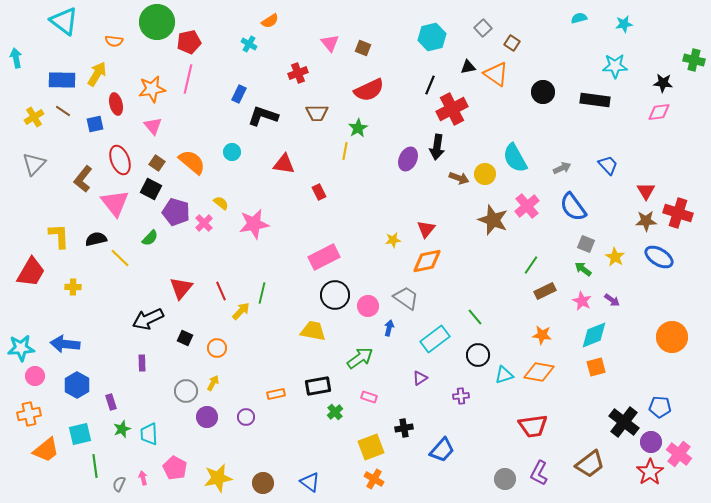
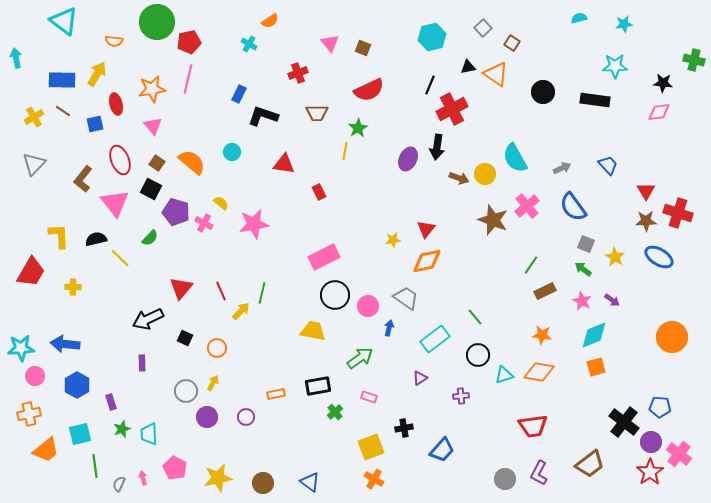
pink cross at (204, 223): rotated 18 degrees counterclockwise
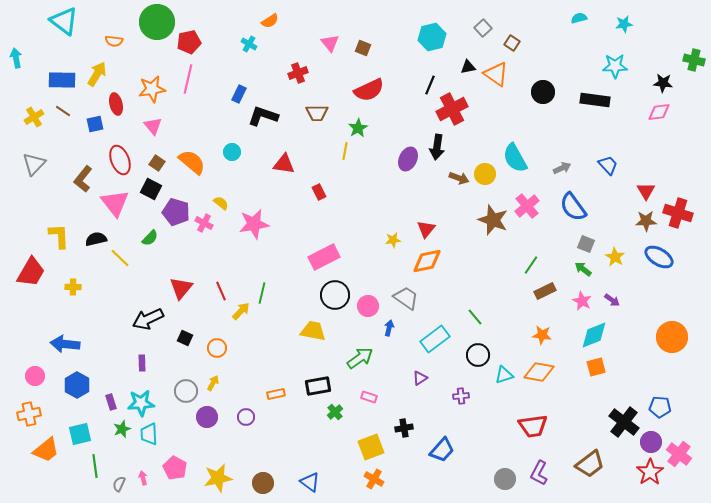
cyan star at (21, 348): moved 120 px right, 55 px down
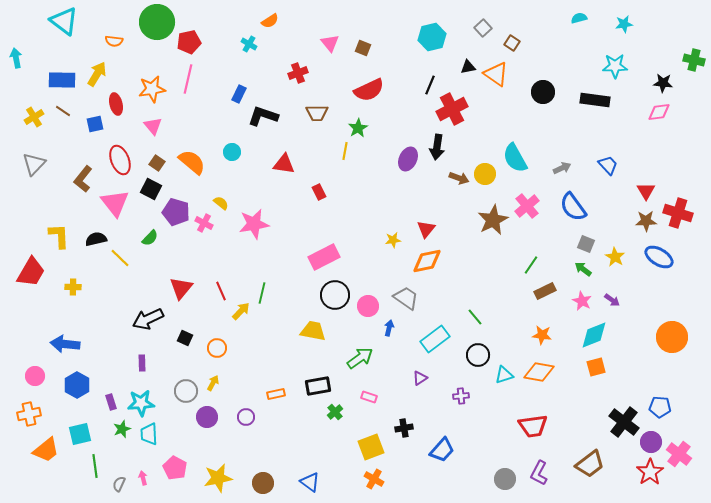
brown star at (493, 220): rotated 24 degrees clockwise
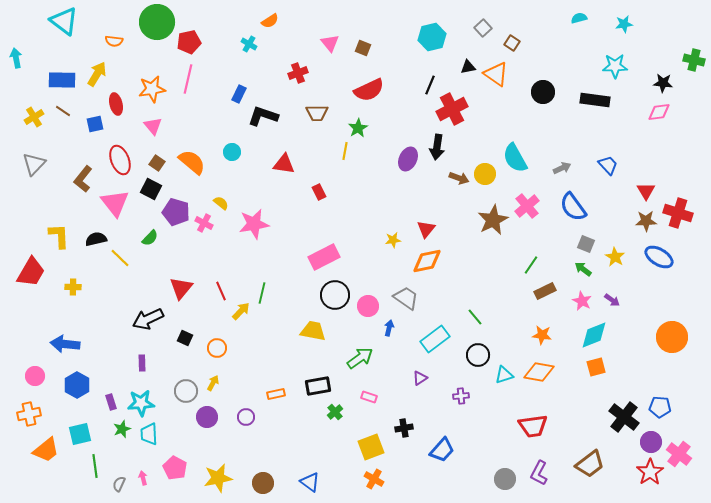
black cross at (624, 422): moved 5 px up
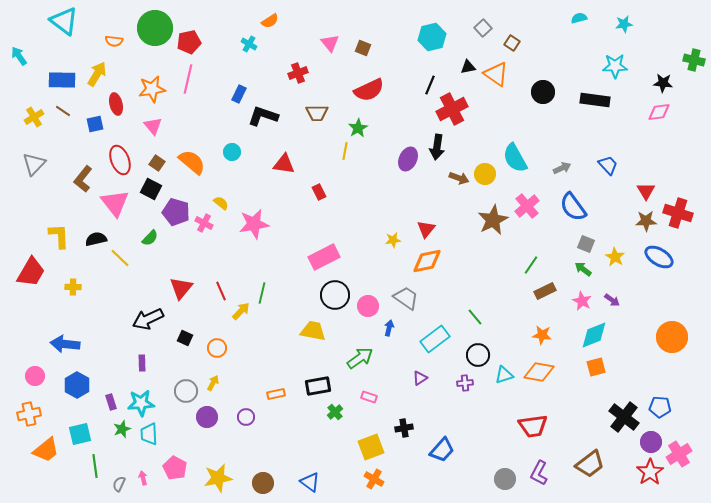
green circle at (157, 22): moved 2 px left, 6 px down
cyan arrow at (16, 58): moved 3 px right, 2 px up; rotated 24 degrees counterclockwise
purple cross at (461, 396): moved 4 px right, 13 px up
pink cross at (679, 454): rotated 20 degrees clockwise
